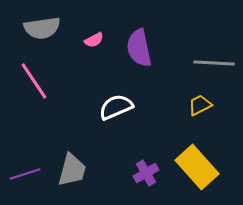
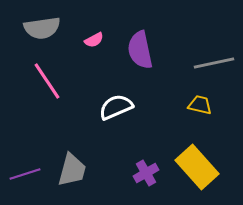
purple semicircle: moved 1 px right, 2 px down
gray line: rotated 15 degrees counterclockwise
pink line: moved 13 px right
yellow trapezoid: rotated 40 degrees clockwise
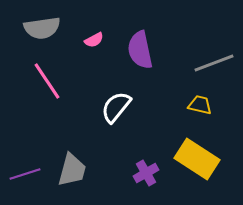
gray line: rotated 9 degrees counterclockwise
white semicircle: rotated 28 degrees counterclockwise
yellow rectangle: moved 8 px up; rotated 15 degrees counterclockwise
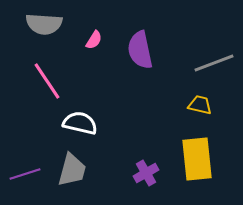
gray semicircle: moved 2 px right, 4 px up; rotated 12 degrees clockwise
pink semicircle: rotated 30 degrees counterclockwise
white semicircle: moved 36 px left, 16 px down; rotated 64 degrees clockwise
yellow rectangle: rotated 51 degrees clockwise
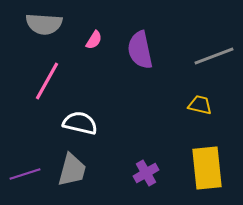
gray line: moved 7 px up
pink line: rotated 63 degrees clockwise
yellow rectangle: moved 10 px right, 9 px down
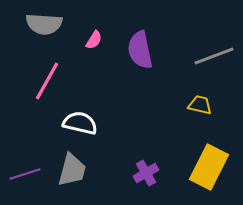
yellow rectangle: moved 2 px right, 1 px up; rotated 33 degrees clockwise
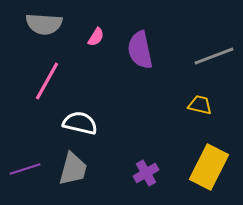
pink semicircle: moved 2 px right, 3 px up
gray trapezoid: moved 1 px right, 1 px up
purple line: moved 5 px up
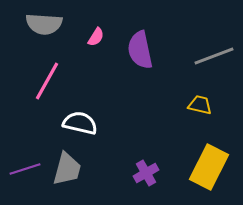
gray trapezoid: moved 6 px left
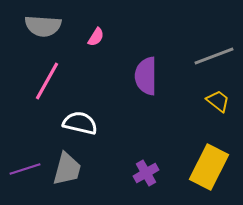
gray semicircle: moved 1 px left, 2 px down
purple semicircle: moved 6 px right, 26 px down; rotated 12 degrees clockwise
yellow trapezoid: moved 18 px right, 4 px up; rotated 25 degrees clockwise
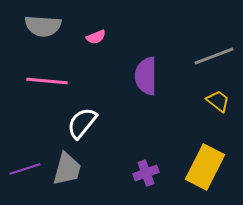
pink semicircle: rotated 36 degrees clockwise
pink line: rotated 66 degrees clockwise
white semicircle: moved 2 px right; rotated 64 degrees counterclockwise
yellow rectangle: moved 4 px left
purple cross: rotated 10 degrees clockwise
